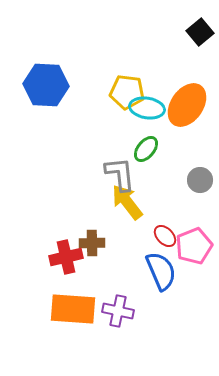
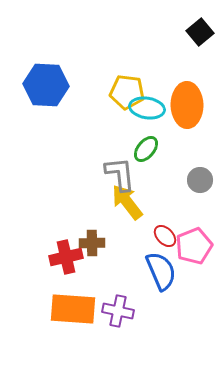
orange ellipse: rotated 36 degrees counterclockwise
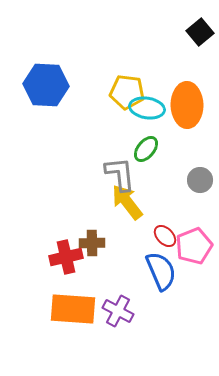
purple cross: rotated 16 degrees clockwise
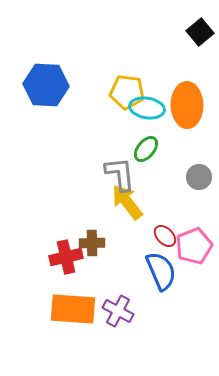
gray circle: moved 1 px left, 3 px up
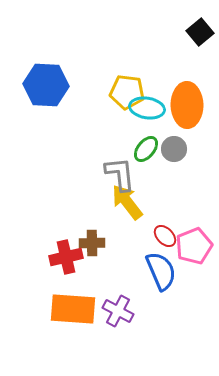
gray circle: moved 25 px left, 28 px up
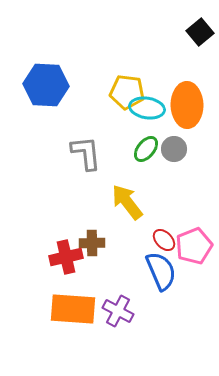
gray L-shape: moved 34 px left, 21 px up
red ellipse: moved 1 px left, 4 px down
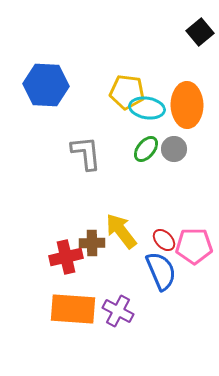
yellow arrow: moved 6 px left, 29 px down
pink pentagon: rotated 21 degrees clockwise
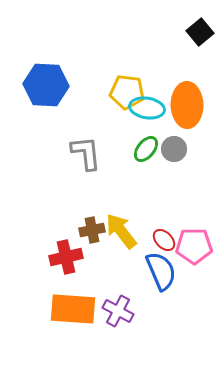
brown cross: moved 13 px up; rotated 10 degrees counterclockwise
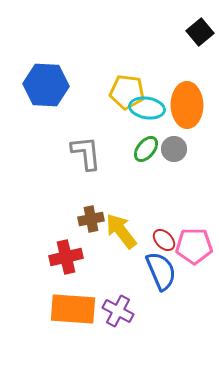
brown cross: moved 1 px left, 11 px up
